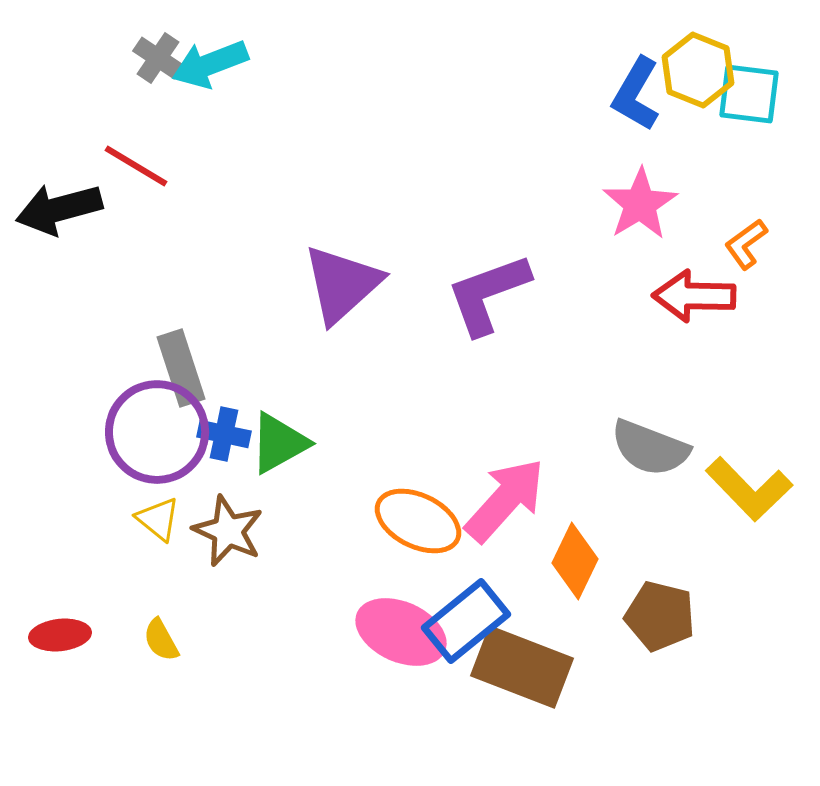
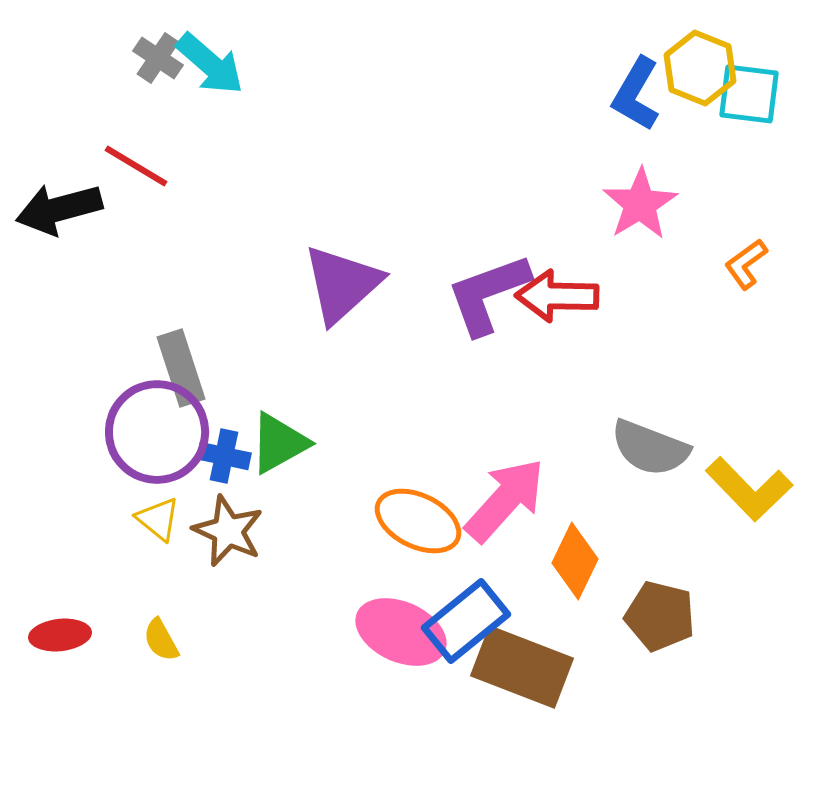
cyan arrow: rotated 118 degrees counterclockwise
yellow hexagon: moved 2 px right, 2 px up
orange L-shape: moved 20 px down
red arrow: moved 137 px left
blue cross: moved 22 px down
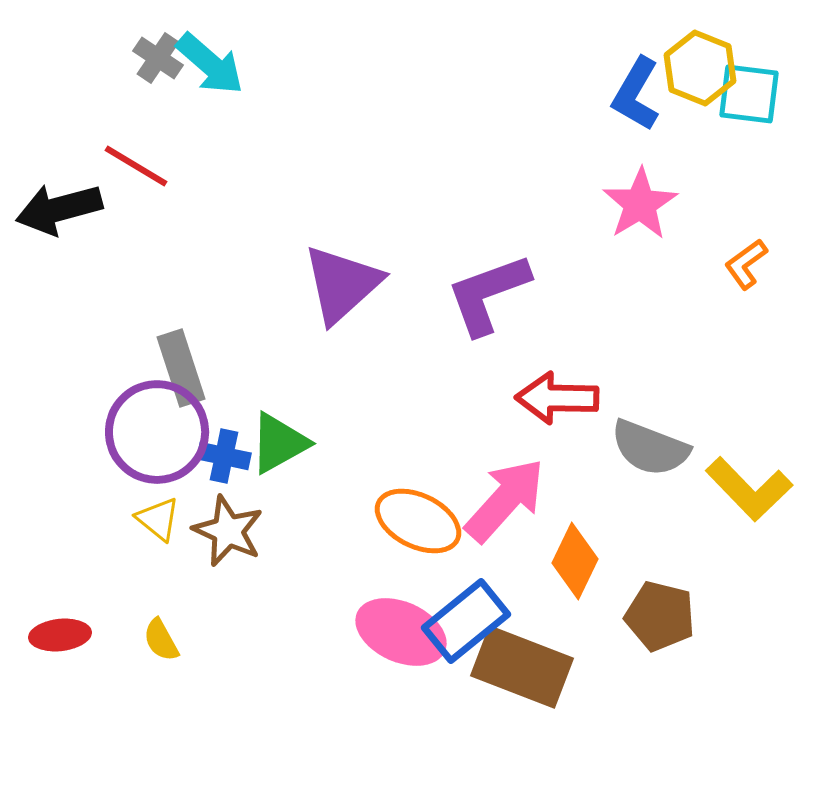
red arrow: moved 102 px down
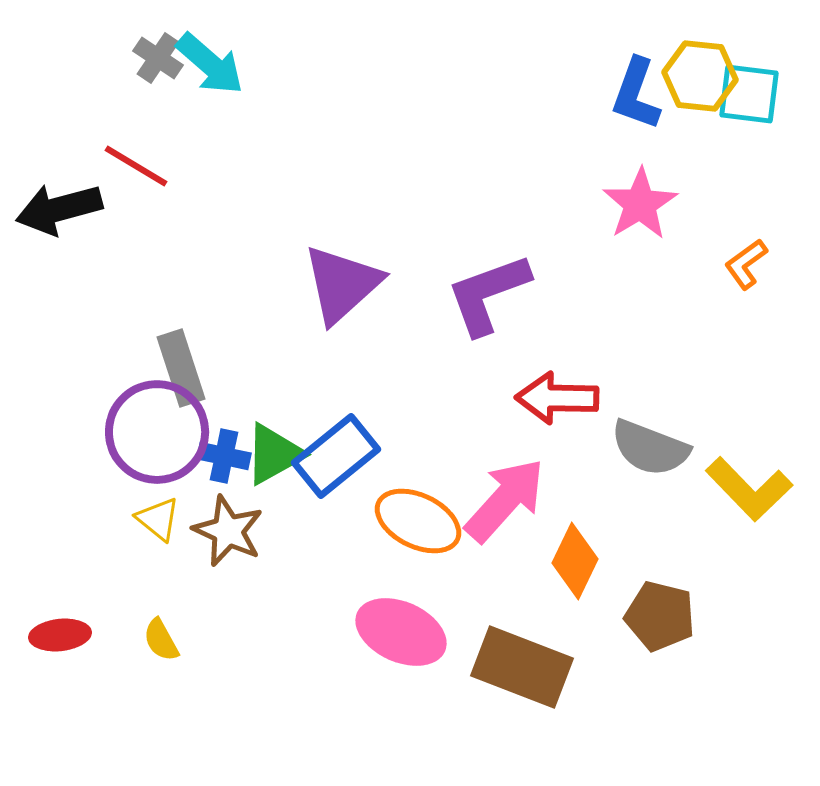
yellow hexagon: moved 8 px down; rotated 16 degrees counterclockwise
blue L-shape: rotated 10 degrees counterclockwise
green triangle: moved 5 px left, 11 px down
blue rectangle: moved 130 px left, 165 px up
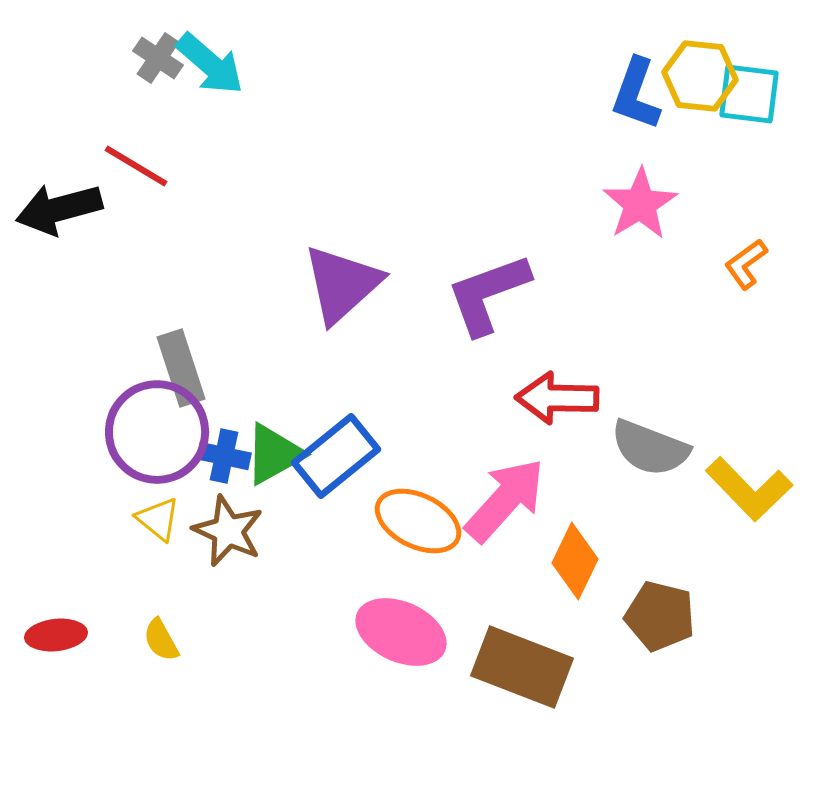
red ellipse: moved 4 px left
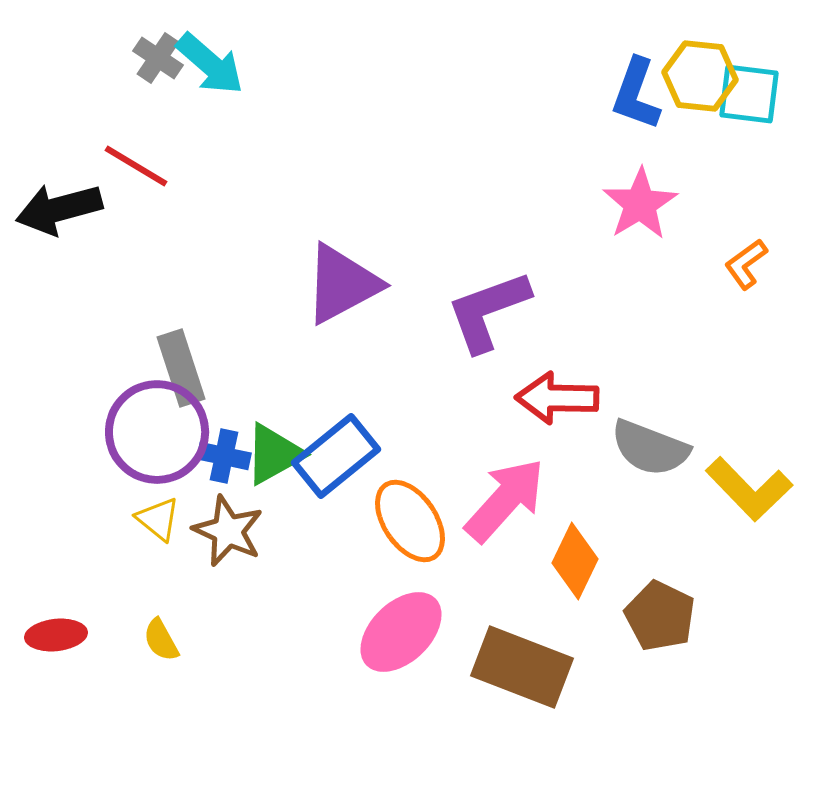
purple triangle: rotated 14 degrees clockwise
purple L-shape: moved 17 px down
orange ellipse: moved 8 px left; rotated 30 degrees clockwise
brown pentagon: rotated 12 degrees clockwise
pink ellipse: rotated 68 degrees counterclockwise
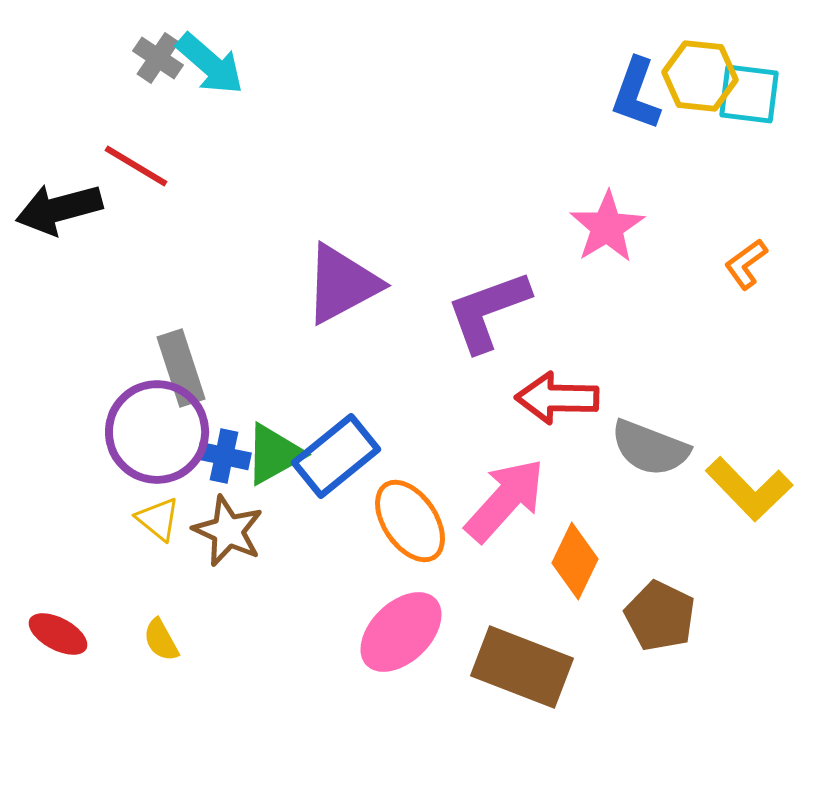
pink star: moved 33 px left, 23 px down
red ellipse: moved 2 px right, 1 px up; rotated 34 degrees clockwise
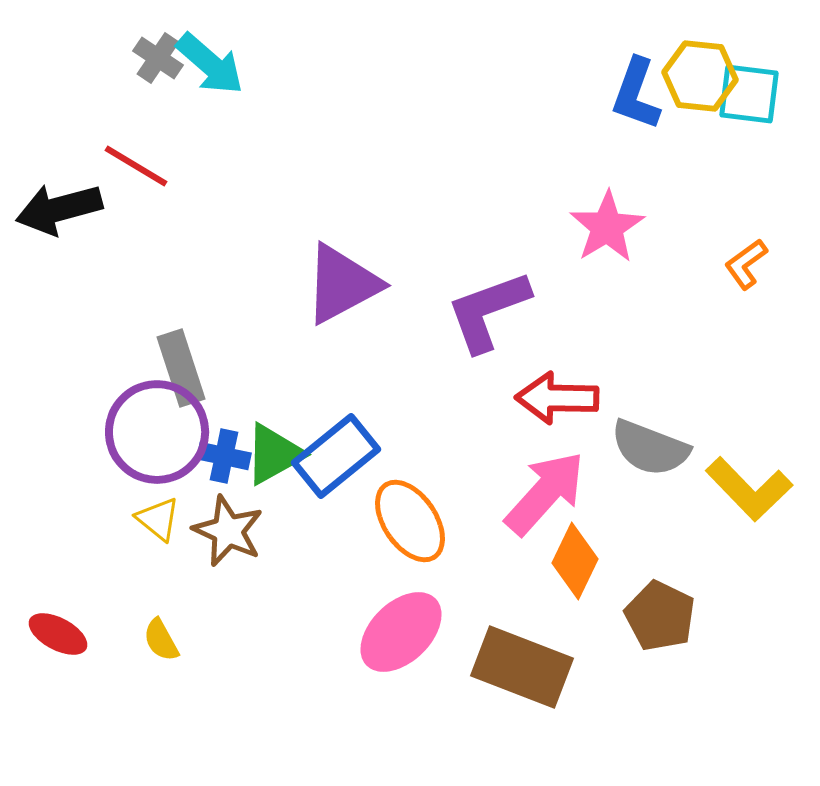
pink arrow: moved 40 px right, 7 px up
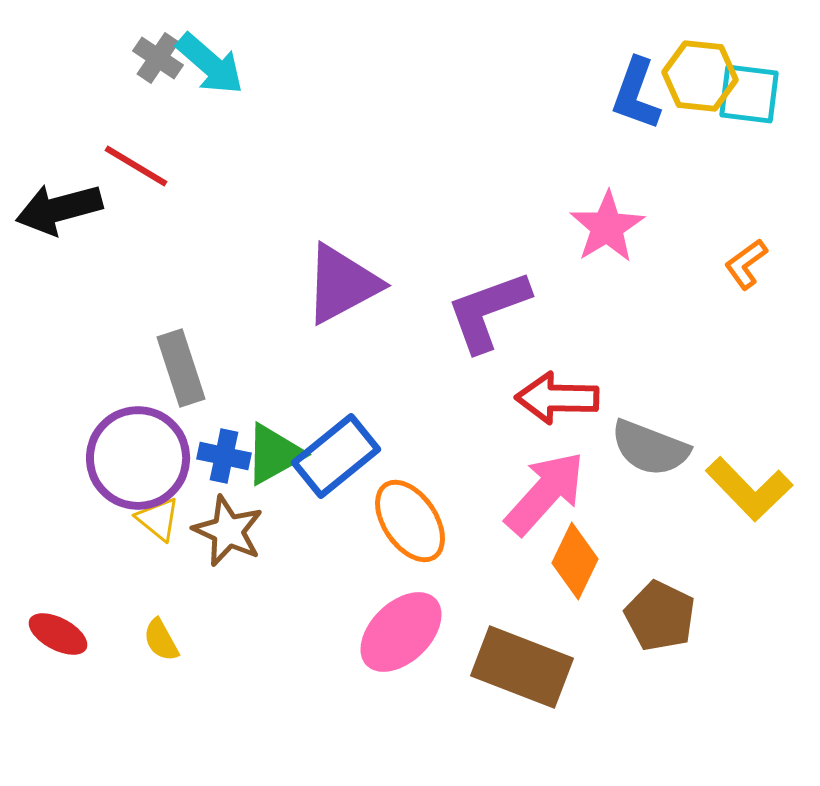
purple circle: moved 19 px left, 26 px down
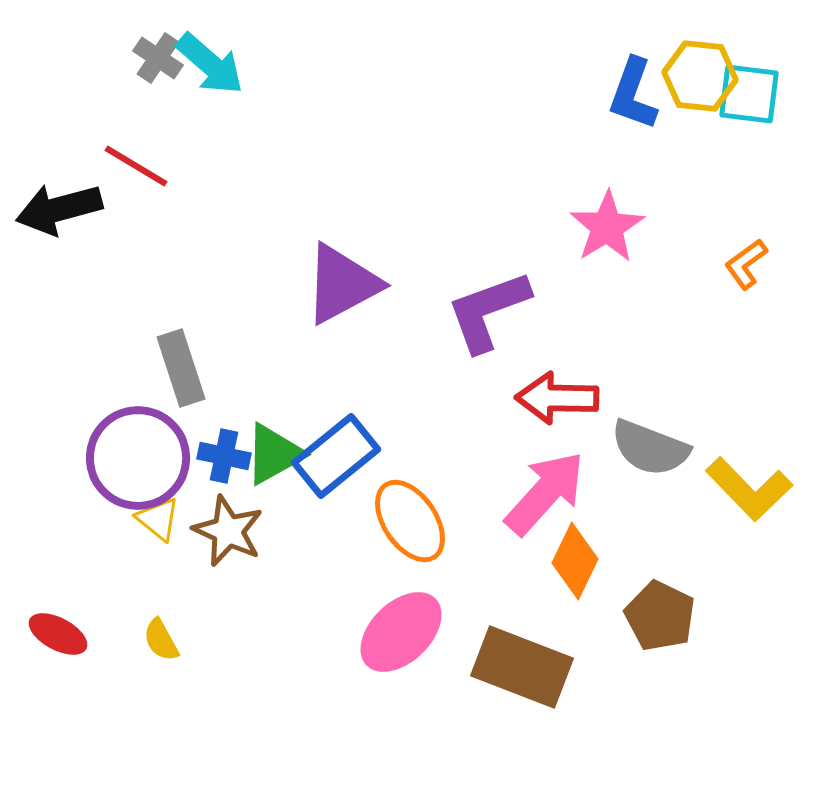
blue L-shape: moved 3 px left
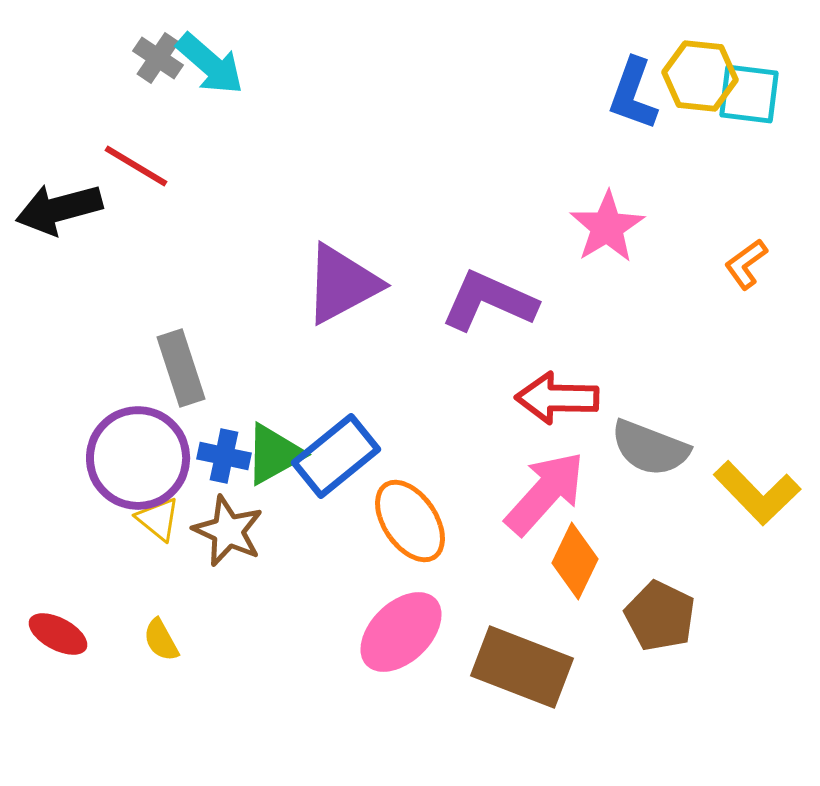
purple L-shape: moved 1 px right, 10 px up; rotated 44 degrees clockwise
yellow L-shape: moved 8 px right, 4 px down
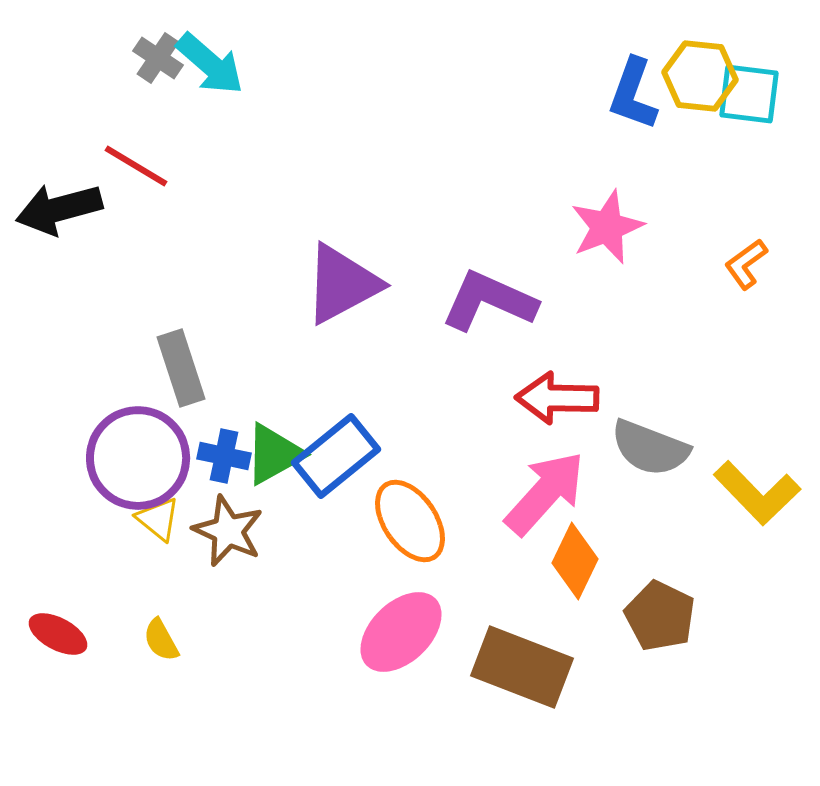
pink star: rotated 10 degrees clockwise
